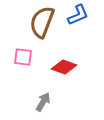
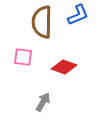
brown semicircle: rotated 20 degrees counterclockwise
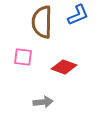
gray arrow: rotated 54 degrees clockwise
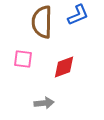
pink square: moved 2 px down
red diamond: rotated 40 degrees counterclockwise
gray arrow: moved 1 px right, 1 px down
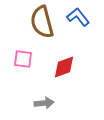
blue L-shape: moved 2 px down; rotated 105 degrees counterclockwise
brown semicircle: rotated 16 degrees counterclockwise
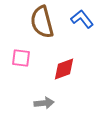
blue L-shape: moved 4 px right, 2 px down
pink square: moved 2 px left, 1 px up
red diamond: moved 2 px down
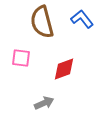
gray arrow: rotated 18 degrees counterclockwise
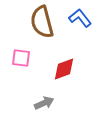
blue L-shape: moved 2 px left, 1 px up
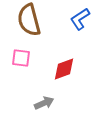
blue L-shape: moved 1 px down; rotated 85 degrees counterclockwise
brown semicircle: moved 13 px left, 2 px up
